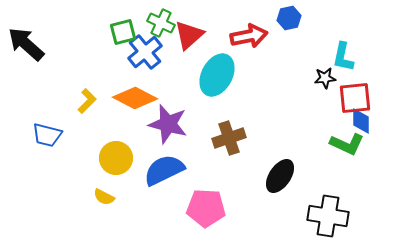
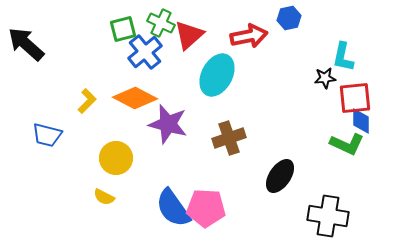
green square: moved 3 px up
blue semicircle: moved 9 px right, 38 px down; rotated 99 degrees counterclockwise
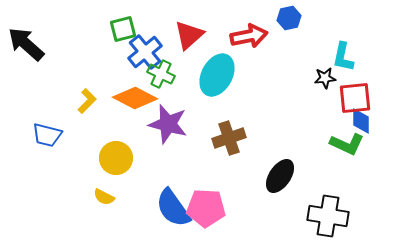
green cross: moved 51 px down
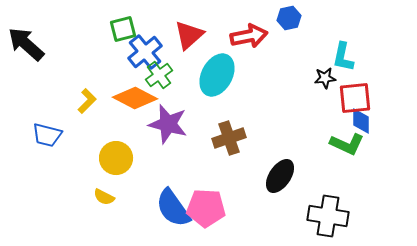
green cross: moved 2 px left, 1 px down; rotated 28 degrees clockwise
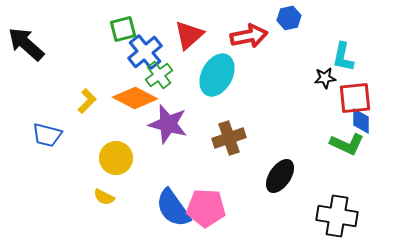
black cross: moved 9 px right
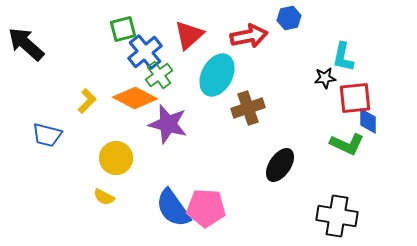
blue diamond: moved 7 px right
brown cross: moved 19 px right, 30 px up
black ellipse: moved 11 px up
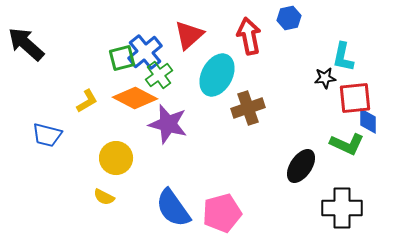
green square: moved 1 px left, 29 px down
red arrow: rotated 90 degrees counterclockwise
yellow L-shape: rotated 15 degrees clockwise
black ellipse: moved 21 px right, 1 px down
pink pentagon: moved 16 px right, 5 px down; rotated 18 degrees counterclockwise
black cross: moved 5 px right, 8 px up; rotated 9 degrees counterclockwise
